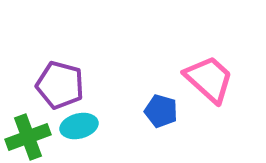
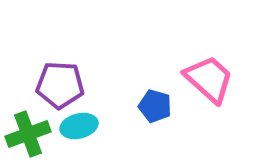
purple pentagon: rotated 12 degrees counterclockwise
blue pentagon: moved 6 px left, 5 px up
green cross: moved 3 px up
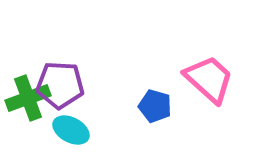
cyan ellipse: moved 8 px left, 4 px down; rotated 42 degrees clockwise
green cross: moved 36 px up
